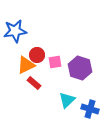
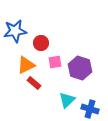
red circle: moved 4 px right, 12 px up
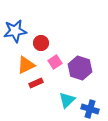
pink square: rotated 24 degrees counterclockwise
red rectangle: moved 2 px right; rotated 64 degrees counterclockwise
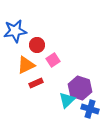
red circle: moved 4 px left, 2 px down
pink square: moved 2 px left, 2 px up
purple hexagon: moved 20 px down
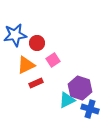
blue star: moved 4 px down
red circle: moved 2 px up
cyan triangle: rotated 18 degrees clockwise
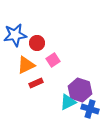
purple hexagon: moved 2 px down
cyan triangle: moved 1 px right, 2 px down
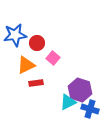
pink square: moved 2 px up; rotated 16 degrees counterclockwise
red rectangle: rotated 16 degrees clockwise
